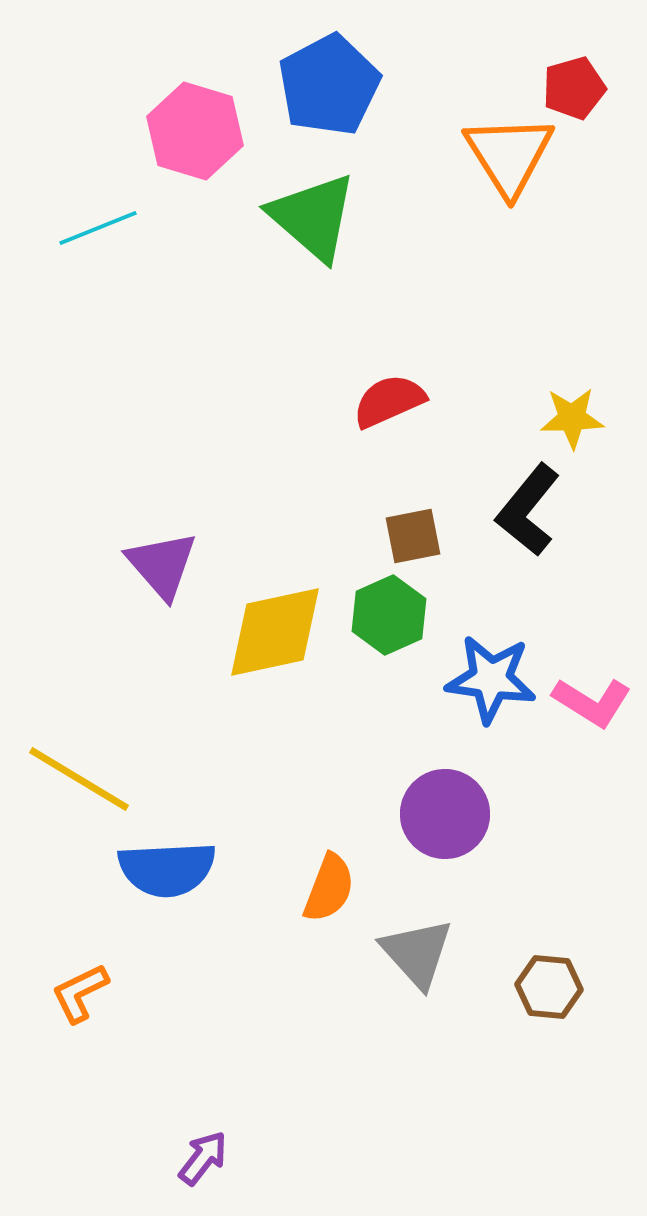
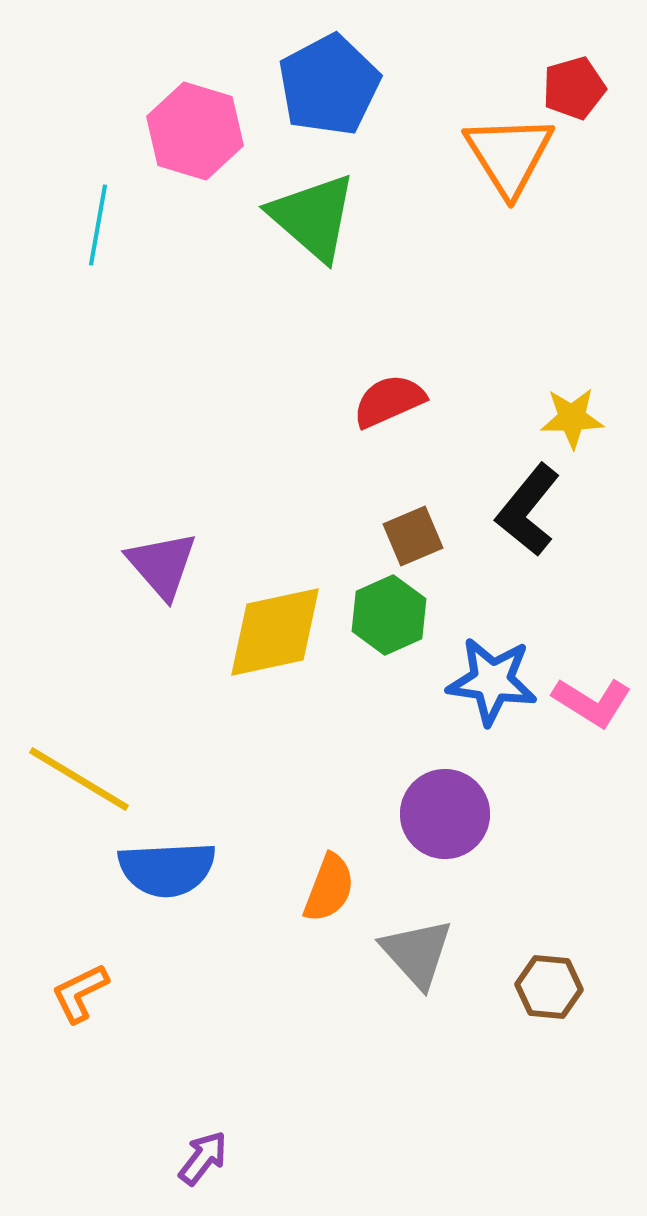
cyan line: moved 3 px up; rotated 58 degrees counterclockwise
brown square: rotated 12 degrees counterclockwise
blue star: moved 1 px right, 2 px down
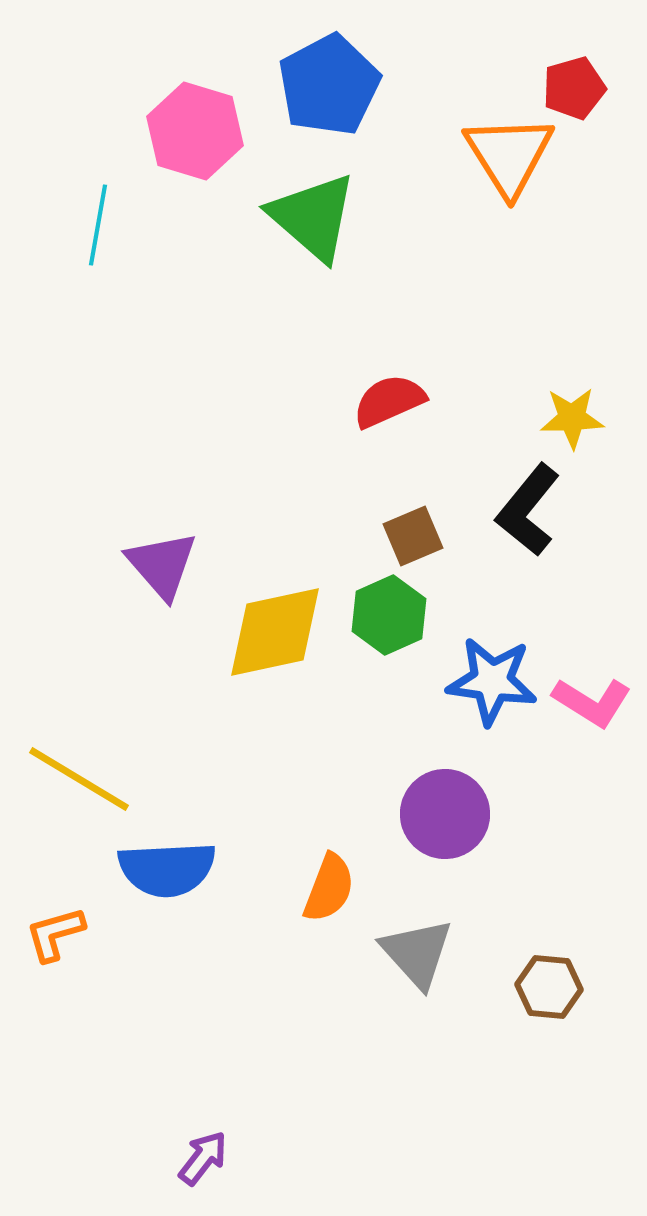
orange L-shape: moved 25 px left, 59 px up; rotated 10 degrees clockwise
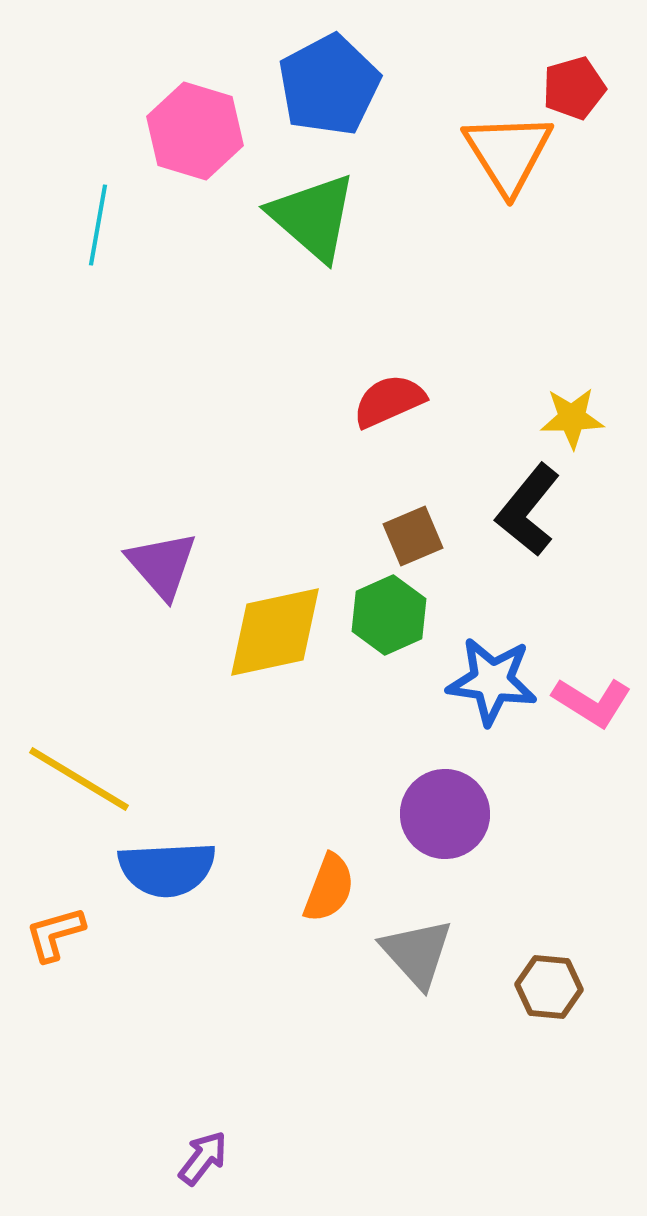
orange triangle: moved 1 px left, 2 px up
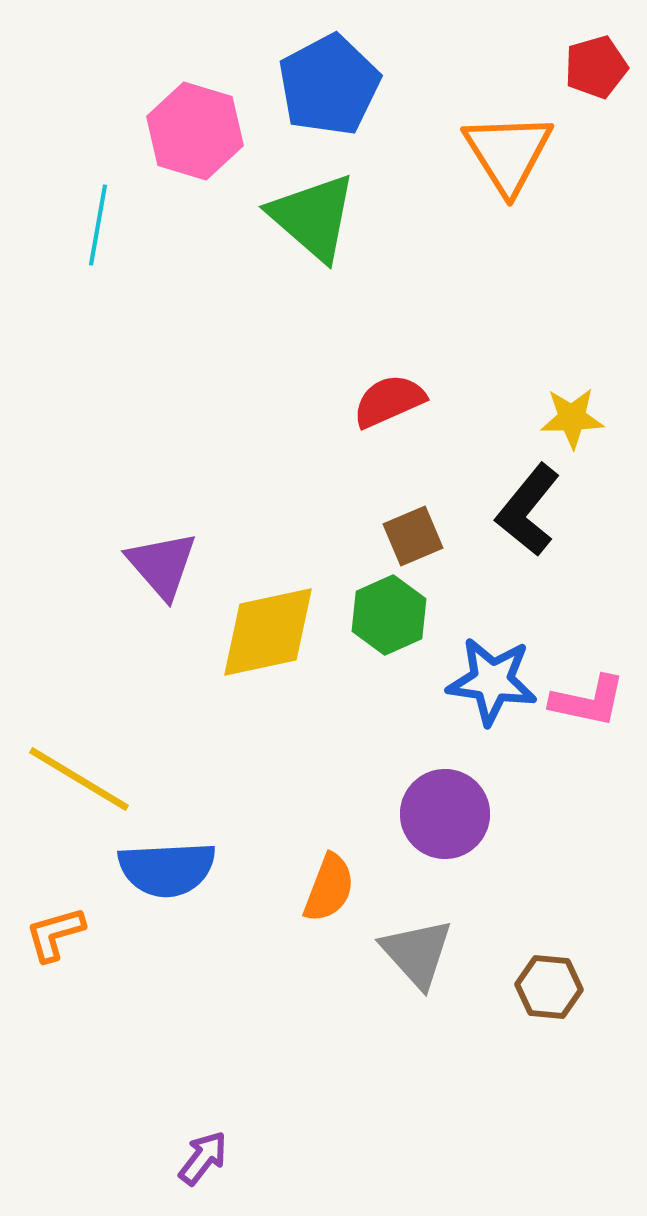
red pentagon: moved 22 px right, 21 px up
yellow diamond: moved 7 px left
pink L-shape: moved 4 px left, 1 px up; rotated 20 degrees counterclockwise
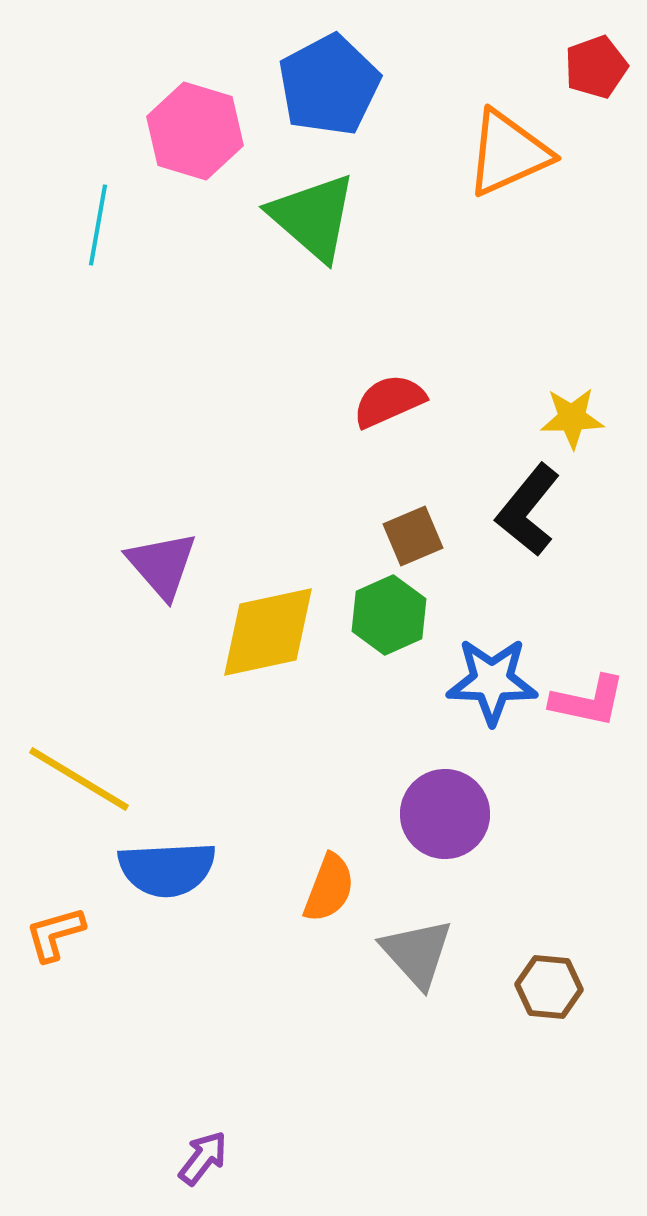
red pentagon: rotated 4 degrees counterclockwise
orange triangle: rotated 38 degrees clockwise
blue star: rotated 6 degrees counterclockwise
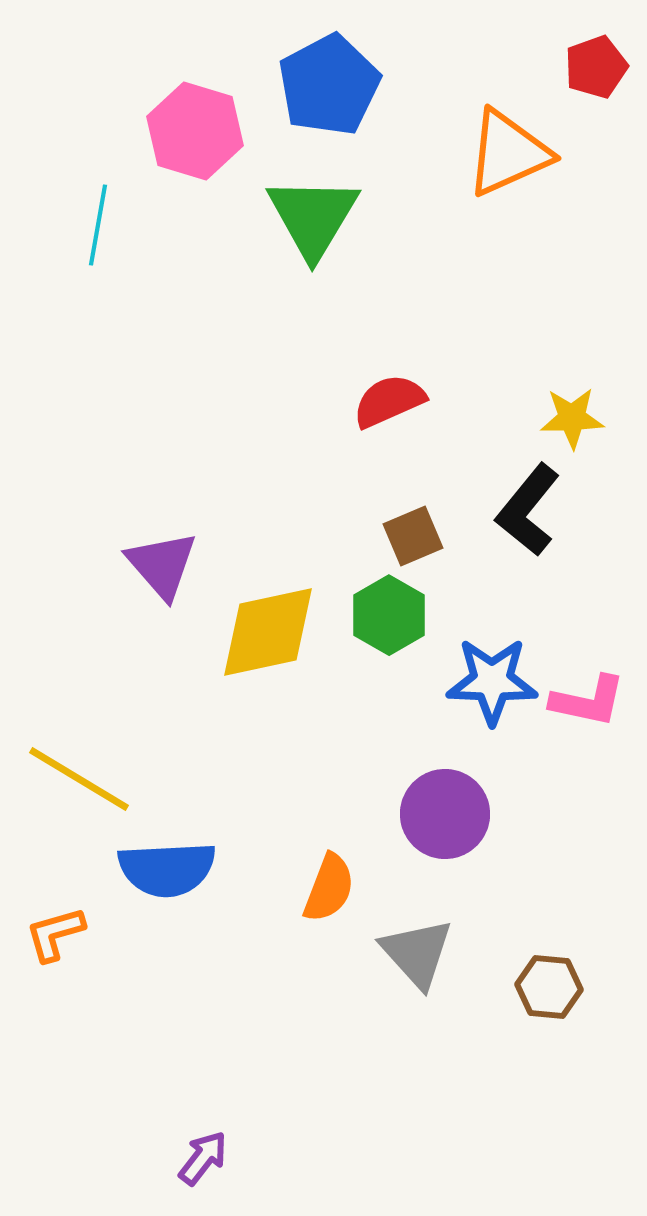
green triangle: rotated 20 degrees clockwise
green hexagon: rotated 6 degrees counterclockwise
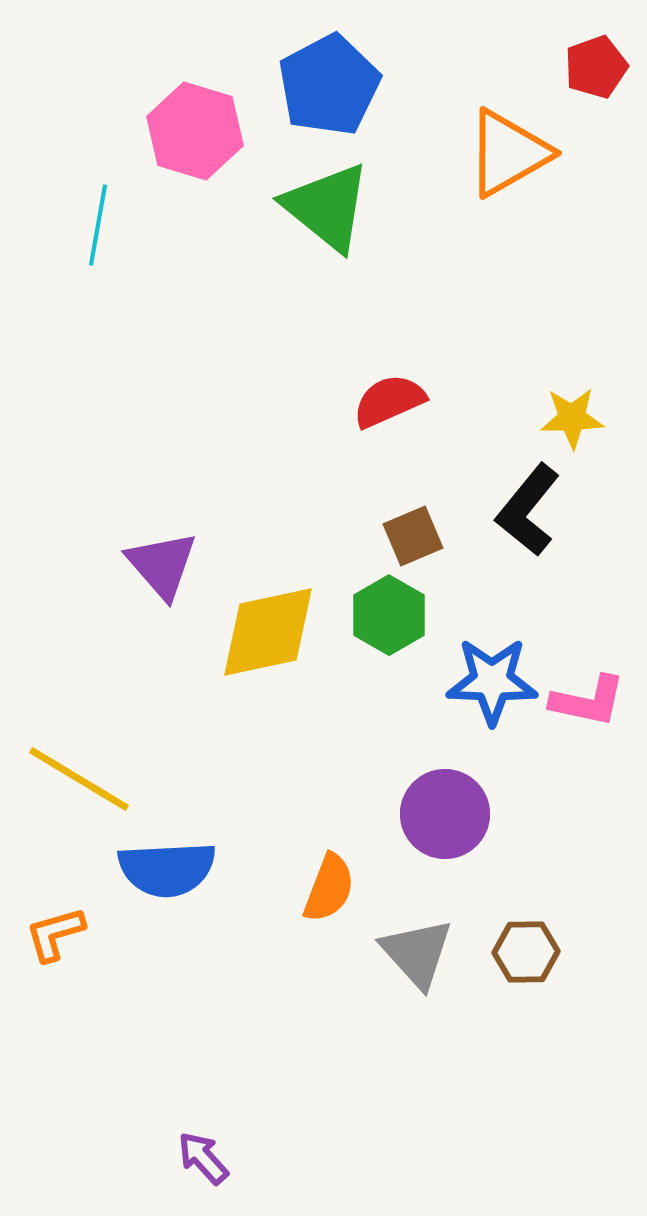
orange triangle: rotated 6 degrees counterclockwise
green triangle: moved 14 px right, 10 px up; rotated 22 degrees counterclockwise
brown hexagon: moved 23 px left, 35 px up; rotated 6 degrees counterclockwise
purple arrow: rotated 80 degrees counterclockwise
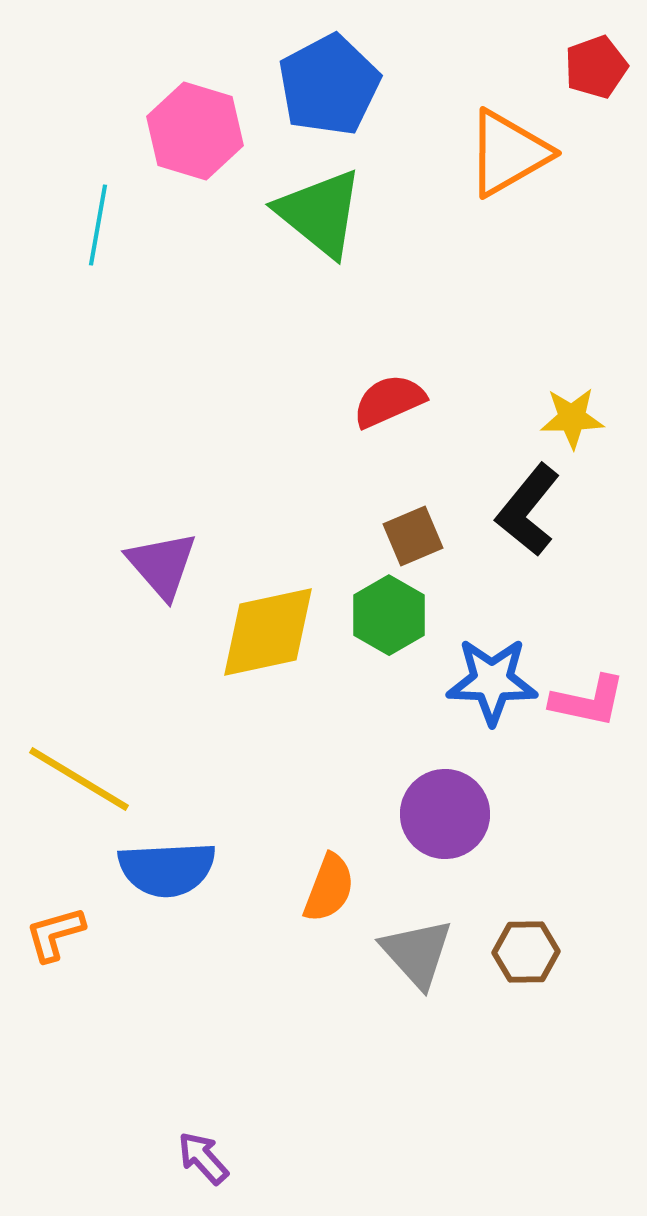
green triangle: moved 7 px left, 6 px down
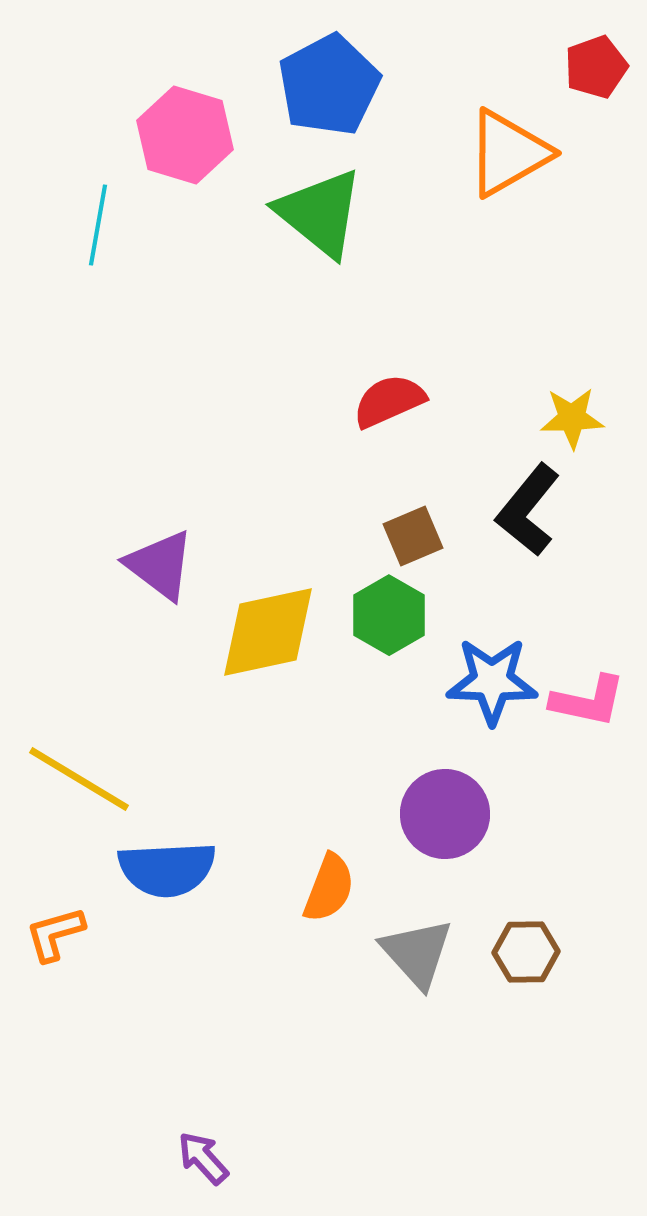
pink hexagon: moved 10 px left, 4 px down
purple triangle: moved 2 px left; rotated 12 degrees counterclockwise
